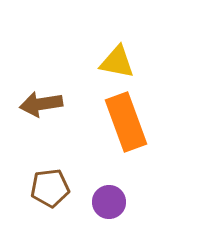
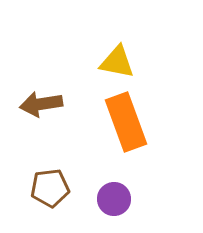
purple circle: moved 5 px right, 3 px up
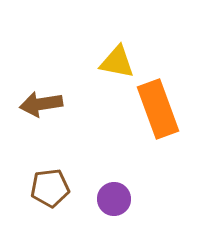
orange rectangle: moved 32 px right, 13 px up
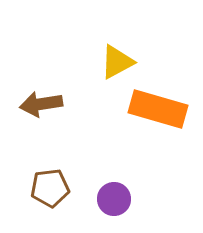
yellow triangle: rotated 39 degrees counterclockwise
orange rectangle: rotated 54 degrees counterclockwise
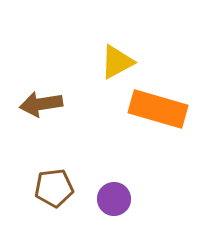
brown pentagon: moved 4 px right
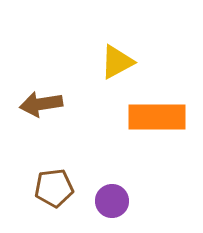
orange rectangle: moved 1 px left, 8 px down; rotated 16 degrees counterclockwise
purple circle: moved 2 px left, 2 px down
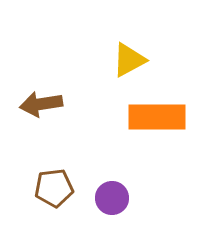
yellow triangle: moved 12 px right, 2 px up
purple circle: moved 3 px up
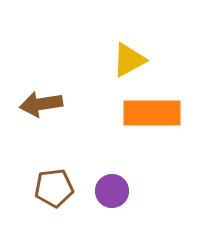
orange rectangle: moved 5 px left, 4 px up
purple circle: moved 7 px up
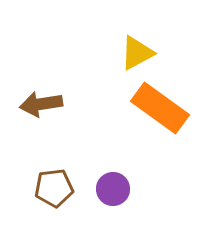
yellow triangle: moved 8 px right, 7 px up
orange rectangle: moved 8 px right, 5 px up; rotated 36 degrees clockwise
purple circle: moved 1 px right, 2 px up
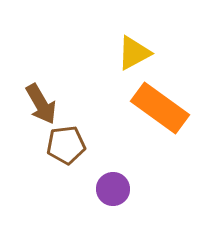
yellow triangle: moved 3 px left
brown arrow: rotated 111 degrees counterclockwise
brown pentagon: moved 12 px right, 43 px up
